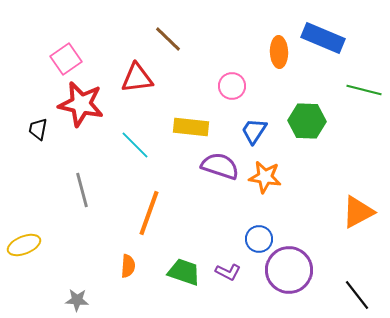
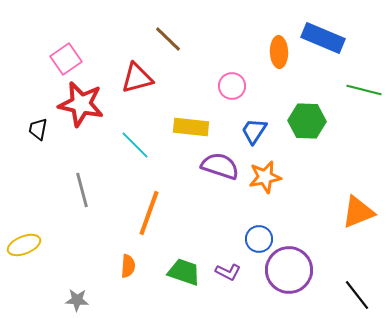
red triangle: rotated 8 degrees counterclockwise
orange star: rotated 20 degrees counterclockwise
orange triangle: rotated 6 degrees clockwise
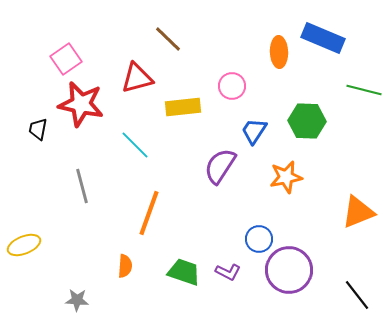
yellow rectangle: moved 8 px left, 20 px up; rotated 12 degrees counterclockwise
purple semicircle: rotated 75 degrees counterclockwise
orange star: moved 21 px right
gray line: moved 4 px up
orange semicircle: moved 3 px left
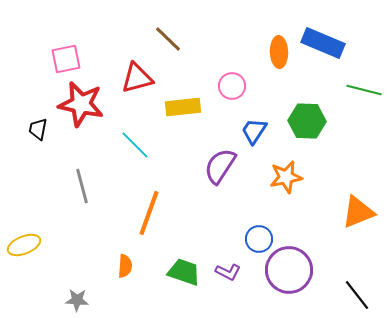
blue rectangle: moved 5 px down
pink square: rotated 24 degrees clockwise
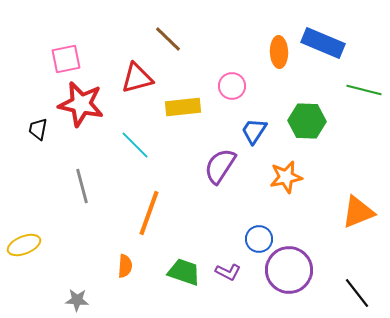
black line: moved 2 px up
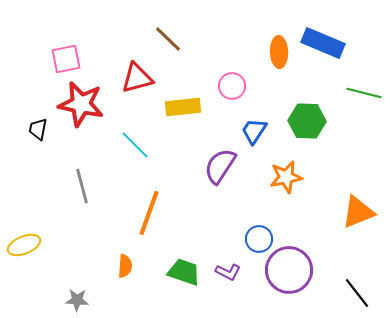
green line: moved 3 px down
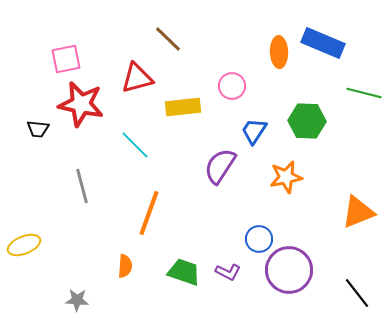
black trapezoid: rotated 95 degrees counterclockwise
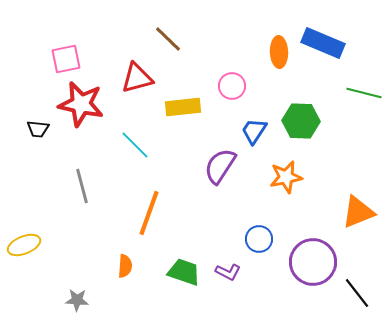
green hexagon: moved 6 px left
purple circle: moved 24 px right, 8 px up
